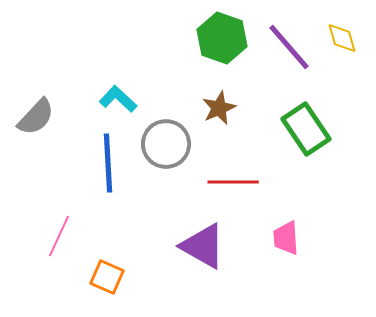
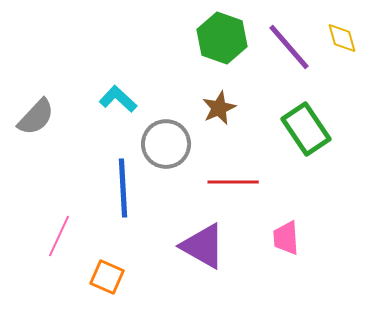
blue line: moved 15 px right, 25 px down
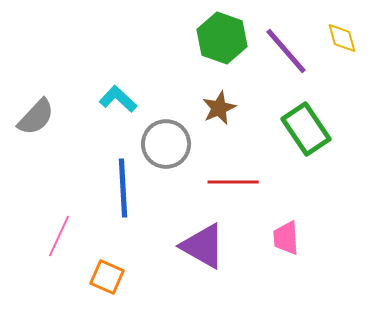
purple line: moved 3 px left, 4 px down
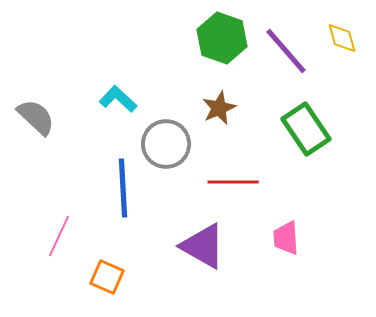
gray semicircle: rotated 90 degrees counterclockwise
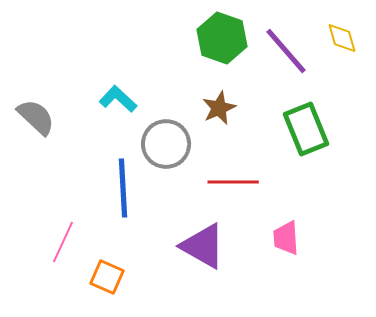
green rectangle: rotated 12 degrees clockwise
pink line: moved 4 px right, 6 px down
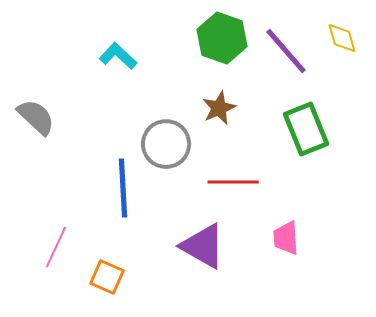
cyan L-shape: moved 43 px up
pink line: moved 7 px left, 5 px down
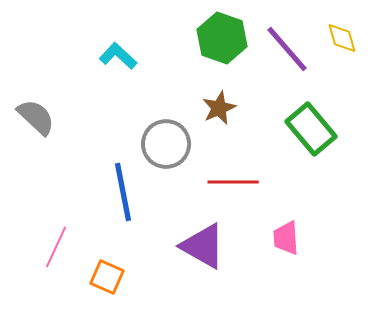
purple line: moved 1 px right, 2 px up
green rectangle: moved 5 px right; rotated 18 degrees counterclockwise
blue line: moved 4 px down; rotated 8 degrees counterclockwise
